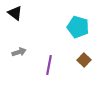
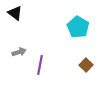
cyan pentagon: rotated 15 degrees clockwise
brown square: moved 2 px right, 5 px down
purple line: moved 9 px left
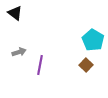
cyan pentagon: moved 15 px right, 13 px down
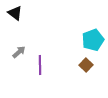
cyan pentagon: rotated 20 degrees clockwise
gray arrow: rotated 24 degrees counterclockwise
purple line: rotated 12 degrees counterclockwise
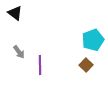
gray arrow: rotated 96 degrees clockwise
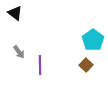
cyan pentagon: rotated 15 degrees counterclockwise
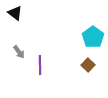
cyan pentagon: moved 3 px up
brown square: moved 2 px right
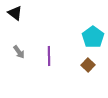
purple line: moved 9 px right, 9 px up
